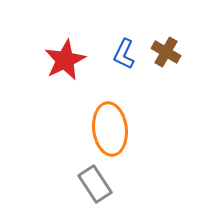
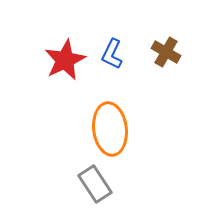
blue L-shape: moved 12 px left
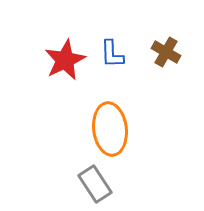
blue L-shape: rotated 28 degrees counterclockwise
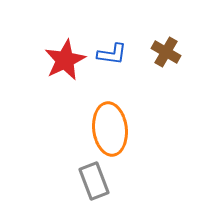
blue L-shape: rotated 80 degrees counterclockwise
gray rectangle: moved 1 px left, 3 px up; rotated 12 degrees clockwise
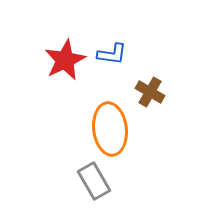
brown cross: moved 16 px left, 40 px down
gray rectangle: rotated 9 degrees counterclockwise
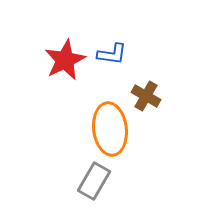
brown cross: moved 4 px left, 4 px down
gray rectangle: rotated 60 degrees clockwise
